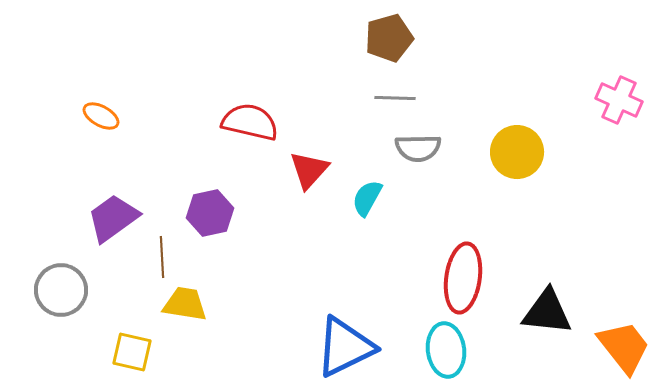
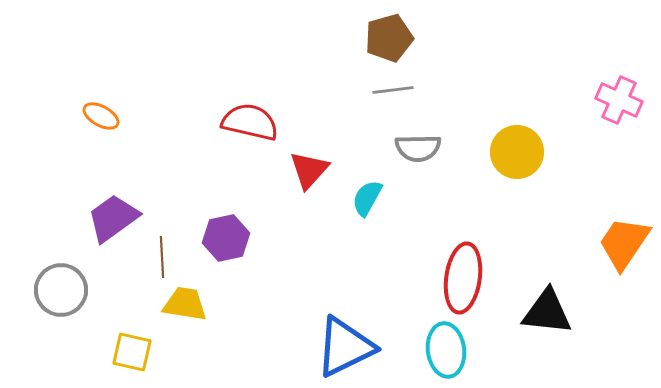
gray line: moved 2 px left, 8 px up; rotated 9 degrees counterclockwise
purple hexagon: moved 16 px right, 25 px down
orange trapezoid: moved 104 px up; rotated 108 degrees counterclockwise
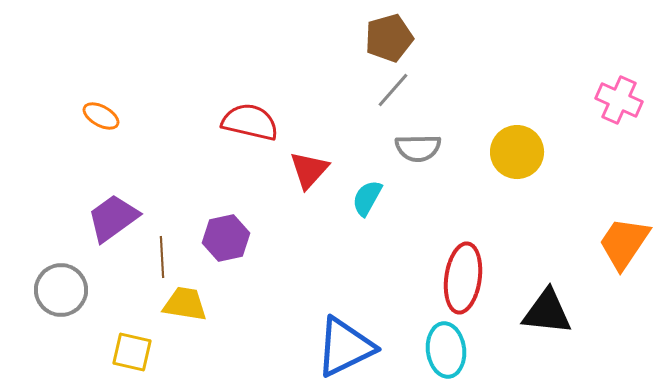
gray line: rotated 42 degrees counterclockwise
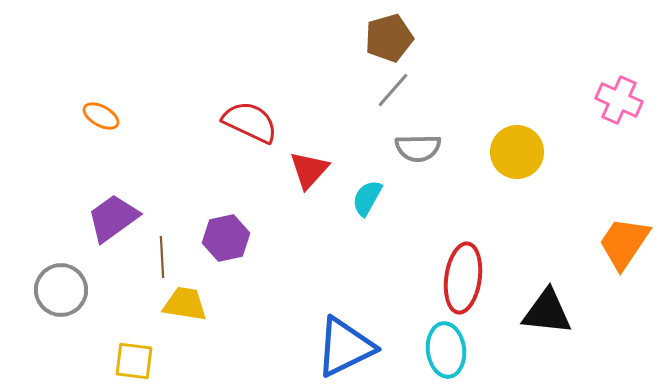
red semicircle: rotated 12 degrees clockwise
yellow square: moved 2 px right, 9 px down; rotated 6 degrees counterclockwise
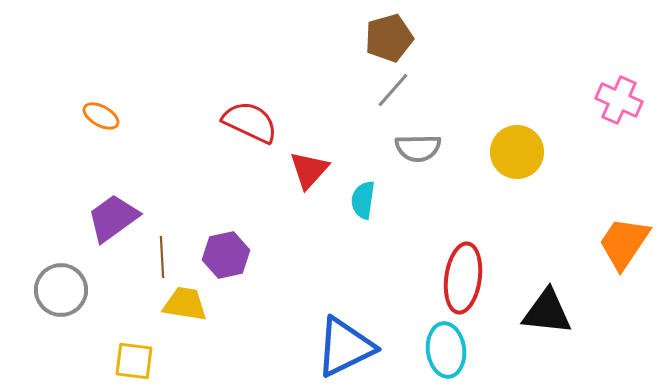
cyan semicircle: moved 4 px left, 2 px down; rotated 21 degrees counterclockwise
purple hexagon: moved 17 px down
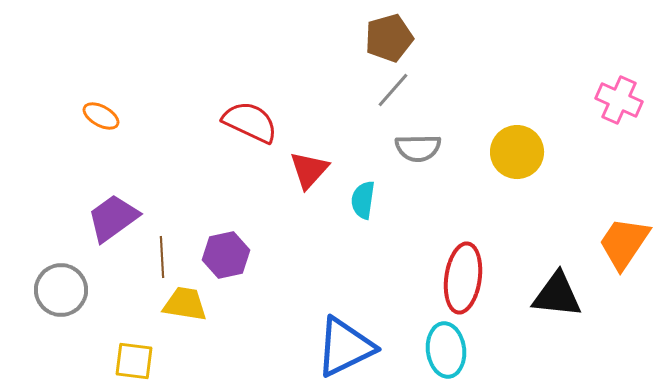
black triangle: moved 10 px right, 17 px up
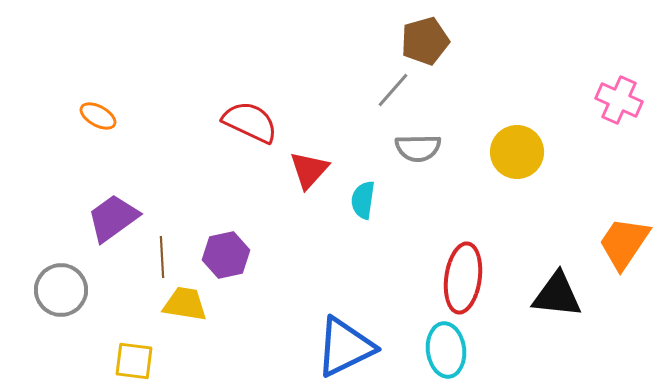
brown pentagon: moved 36 px right, 3 px down
orange ellipse: moved 3 px left
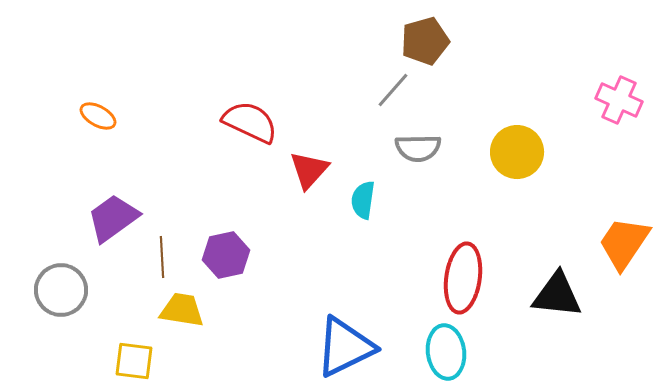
yellow trapezoid: moved 3 px left, 6 px down
cyan ellipse: moved 2 px down
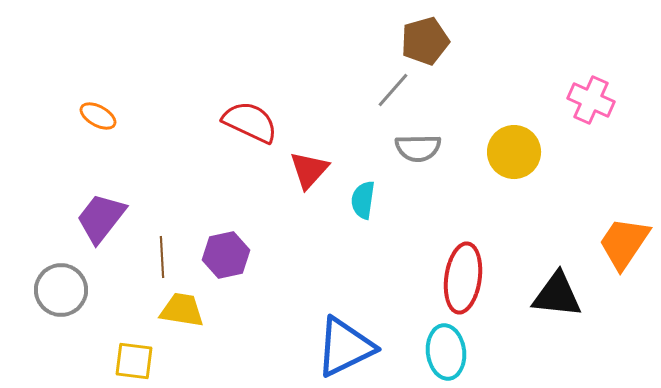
pink cross: moved 28 px left
yellow circle: moved 3 px left
purple trapezoid: moved 12 px left; rotated 16 degrees counterclockwise
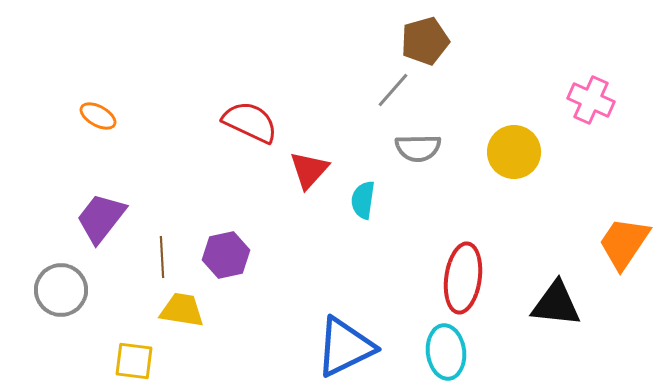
black triangle: moved 1 px left, 9 px down
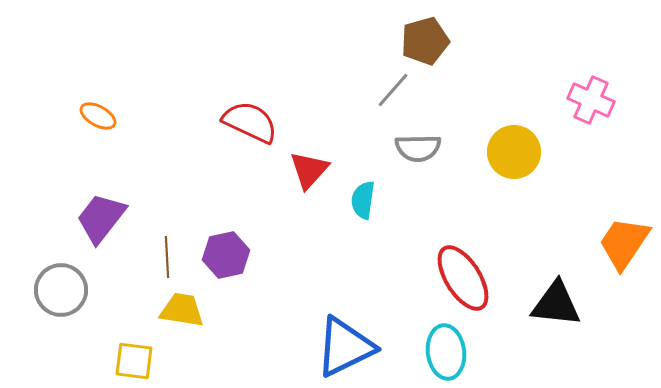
brown line: moved 5 px right
red ellipse: rotated 40 degrees counterclockwise
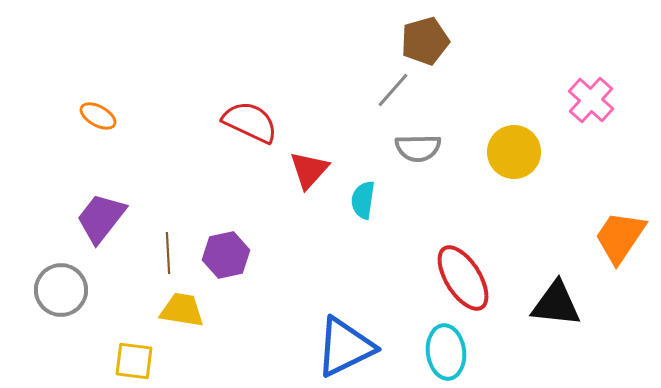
pink cross: rotated 18 degrees clockwise
orange trapezoid: moved 4 px left, 6 px up
brown line: moved 1 px right, 4 px up
